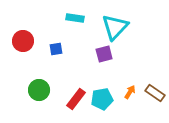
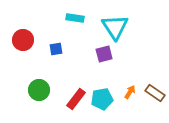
cyan triangle: rotated 16 degrees counterclockwise
red circle: moved 1 px up
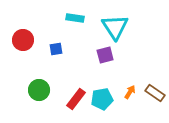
purple square: moved 1 px right, 1 px down
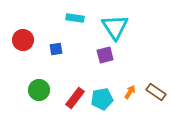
brown rectangle: moved 1 px right, 1 px up
red rectangle: moved 1 px left, 1 px up
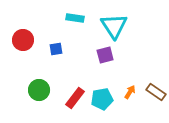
cyan triangle: moved 1 px left, 1 px up
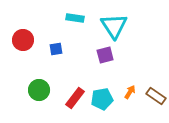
brown rectangle: moved 4 px down
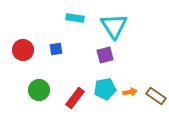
red circle: moved 10 px down
orange arrow: rotated 48 degrees clockwise
cyan pentagon: moved 3 px right, 10 px up
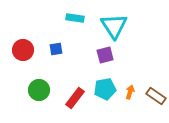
orange arrow: rotated 64 degrees counterclockwise
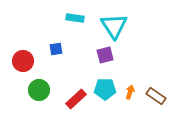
red circle: moved 11 px down
cyan pentagon: rotated 10 degrees clockwise
red rectangle: moved 1 px right, 1 px down; rotated 10 degrees clockwise
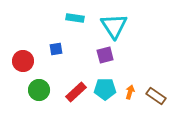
red rectangle: moved 7 px up
